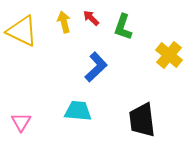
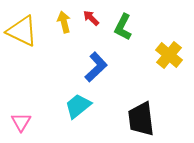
green L-shape: rotated 8 degrees clockwise
cyan trapezoid: moved 5 px up; rotated 44 degrees counterclockwise
black trapezoid: moved 1 px left, 1 px up
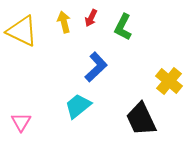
red arrow: rotated 108 degrees counterclockwise
yellow cross: moved 26 px down
black trapezoid: rotated 18 degrees counterclockwise
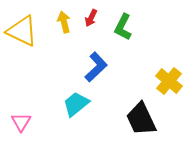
cyan trapezoid: moved 2 px left, 2 px up
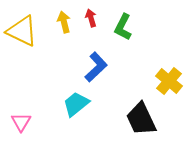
red arrow: rotated 138 degrees clockwise
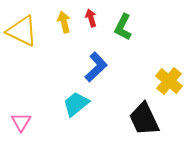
black trapezoid: moved 3 px right
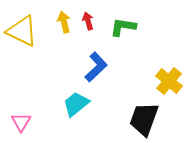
red arrow: moved 3 px left, 3 px down
green L-shape: rotated 72 degrees clockwise
black trapezoid: rotated 45 degrees clockwise
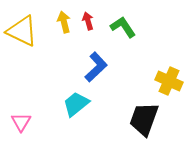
green L-shape: rotated 48 degrees clockwise
yellow cross: rotated 16 degrees counterclockwise
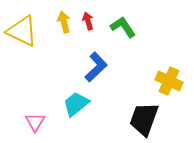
pink triangle: moved 14 px right
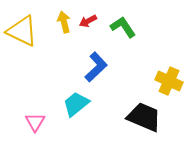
red arrow: rotated 102 degrees counterclockwise
black trapezoid: moved 2 px up; rotated 93 degrees clockwise
